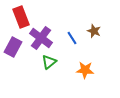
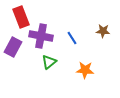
brown star: moved 9 px right; rotated 16 degrees counterclockwise
purple cross: moved 2 px up; rotated 25 degrees counterclockwise
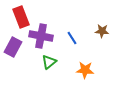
brown star: moved 1 px left
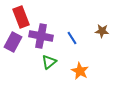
purple rectangle: moved 5 px up
orange star: moved 5 px left, 1 px down; rotated 24 degrees clockwise
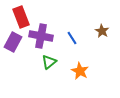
brown star: rotated 24 degrees clockwise
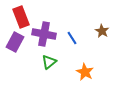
purple cross: moved 3 px right, 2 px up
purple rectangle: moved 2 px right
orange star: moved 5 px right, 1 px down
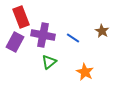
purple cross: moved 1 px left, 1 px down
blue line: moved 1 px right; rotated 24 degrees counterclockwise
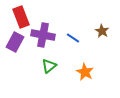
green triangle: moved 4 px down
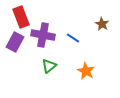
brown star: moved 7 px up
orange star: moved 1 px right, 1 px up
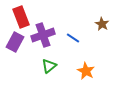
purple cross: rotated 30 degrees counterclockwise
